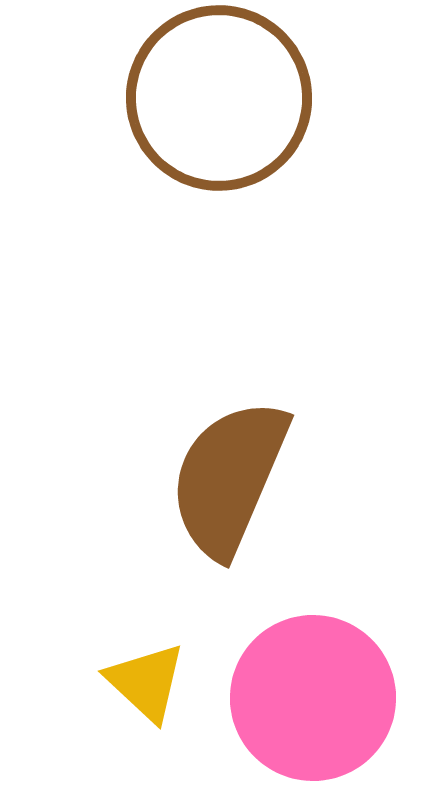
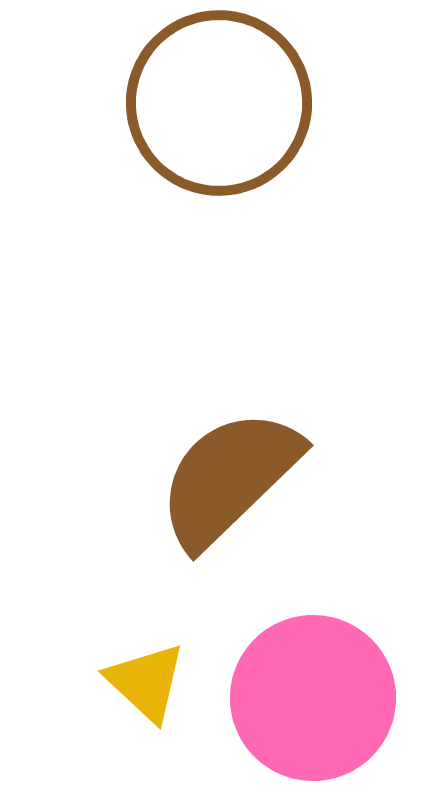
brown circle: moved 5 px down
brown semicircle: rotated 23 degrees clockwise
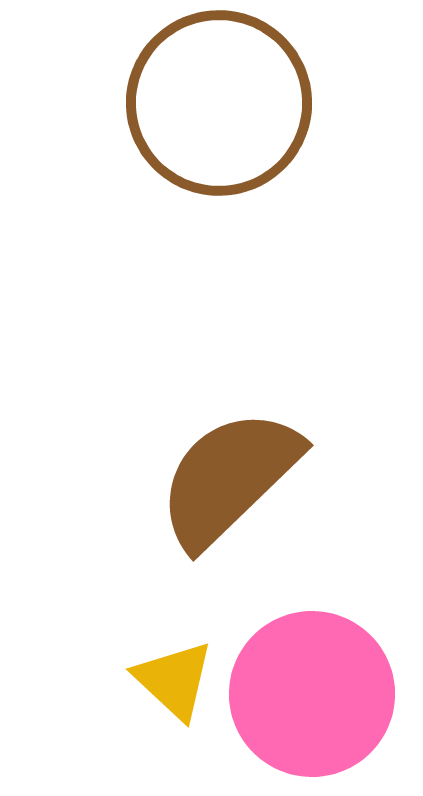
yellow triangle: moved 28 px right, 2 px up
pink circle: moved 1 px left, 4 px up
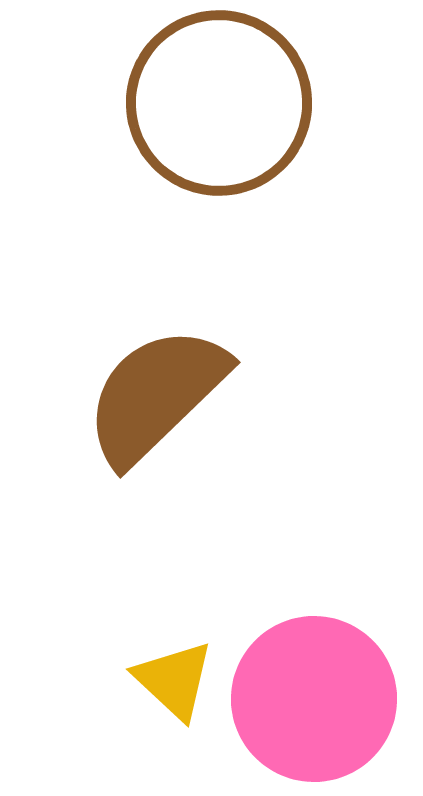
brown semicircle: moved 73 px left, 83 px up
pink circle: moved 2 px right, 5 px down
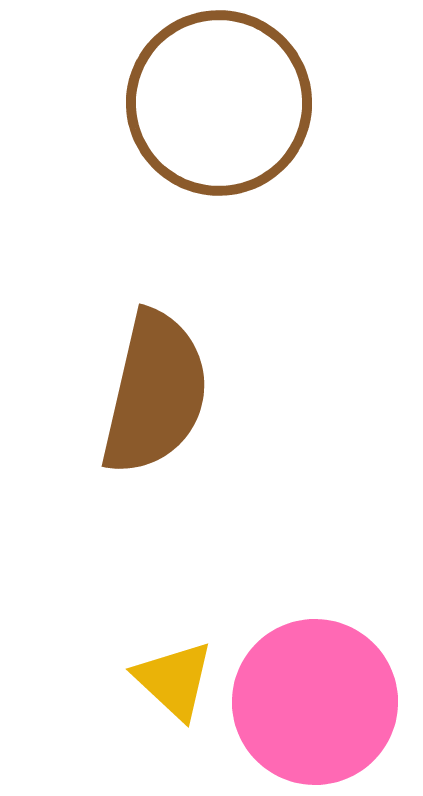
brown semicircle: moved 1 px left, 2 px up; rotated 147 degrees clockwise
pink circle: moved 1 px right, 3 px down
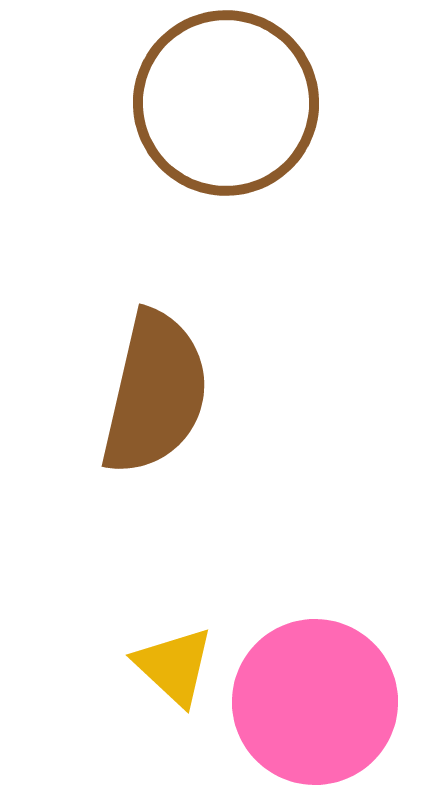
brown circle: moved 7 px right
yellow triangle: moved 14 px up
